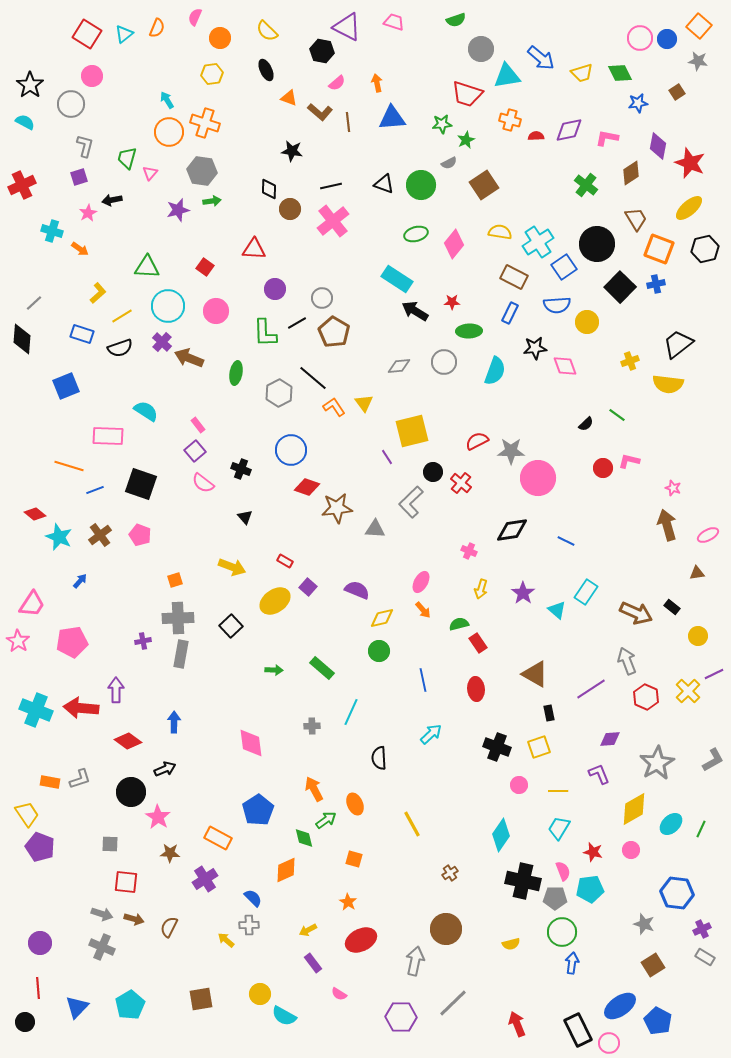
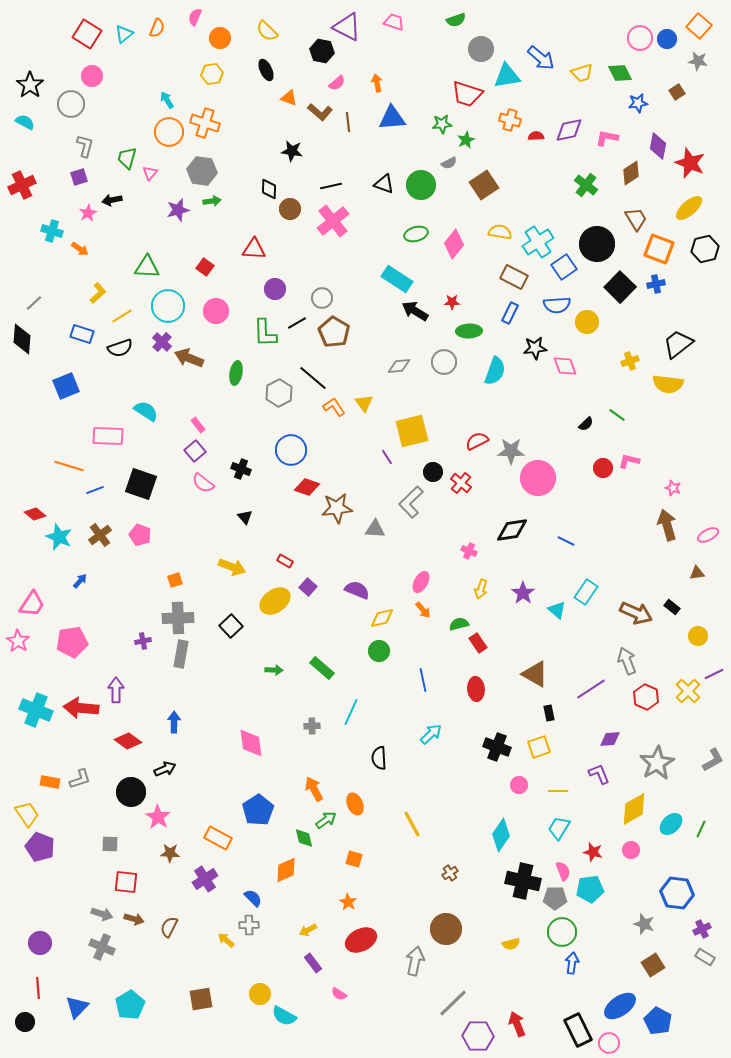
purple hexagon at (401, 1017): moved 77 px right, 19 px down
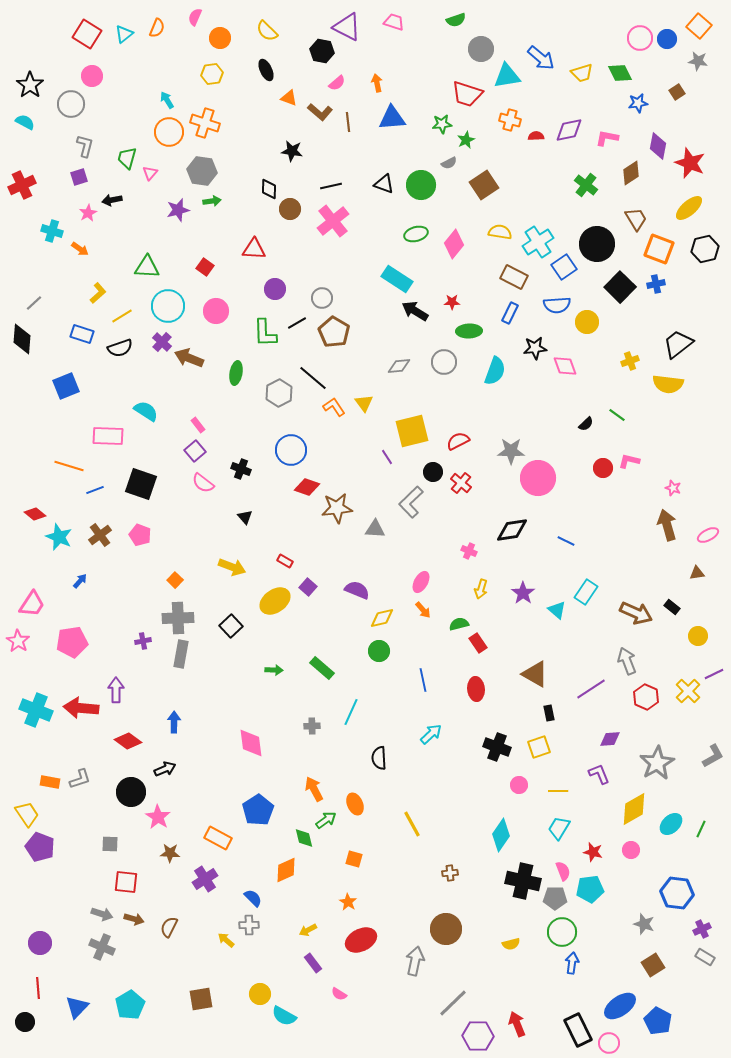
red semicircle at (477, 441): moved 19 px left
orange square at (175, 580): rotated 28 degrees counterclockwise
gray L-shape at (713, 760): moved 4 px up
brown cross at (450, 873): rotated 28 degrees clockwise
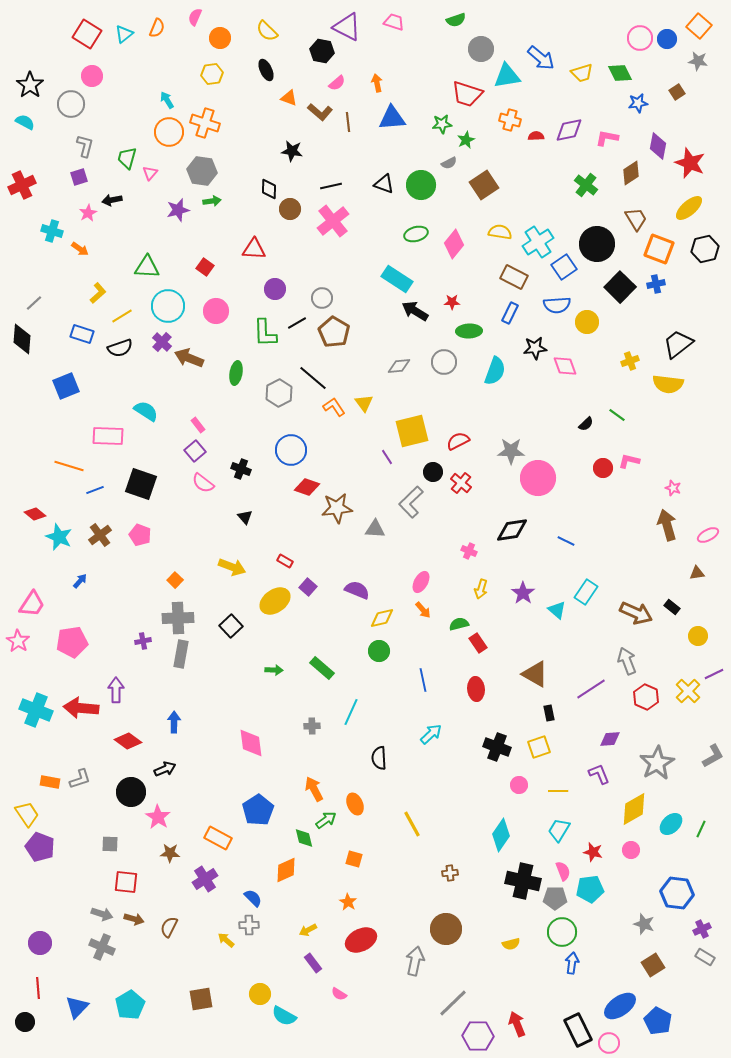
cyan trapezoid at (559, 828): moved 2 px down
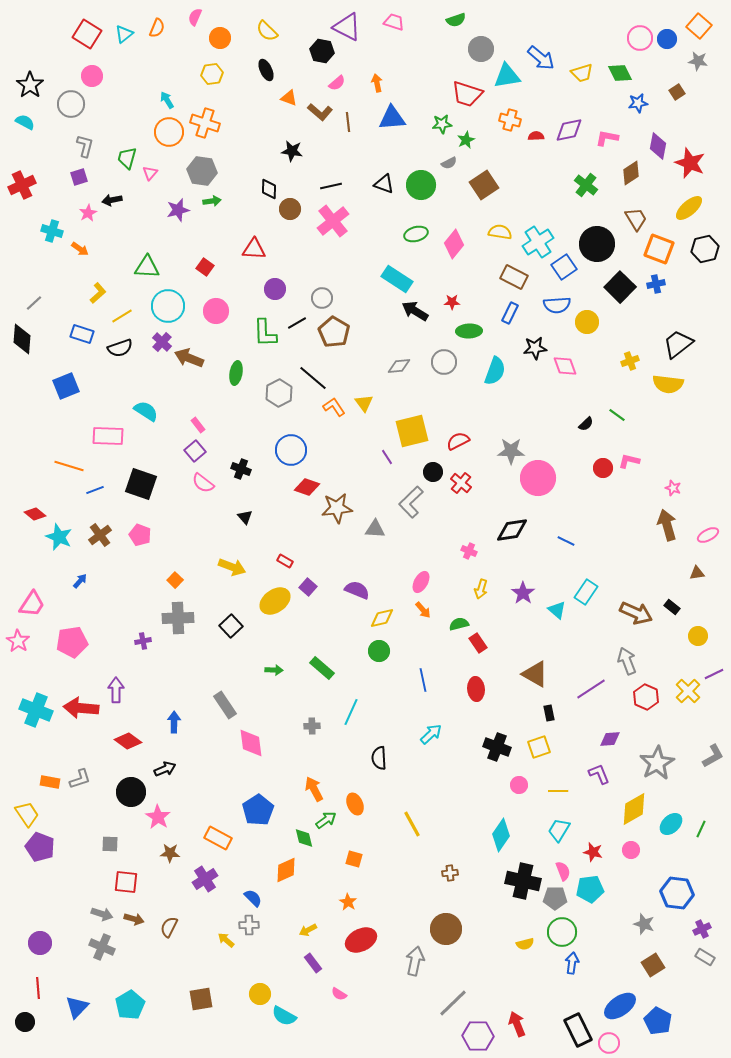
gray rectangle at (181, 654): moved 44 px right, 51 px down; rotated 44 degrees counterclockwise
yellow semicircle at (511, 944): moved 14 px right
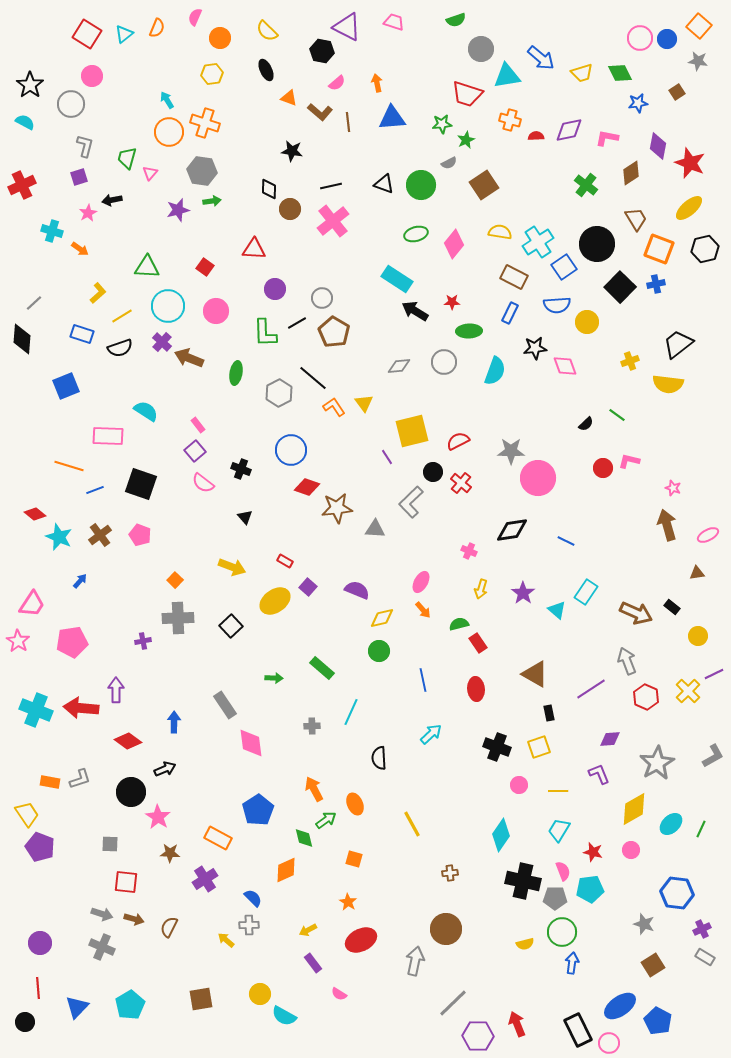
green arrow at (274, 670): moved 8 px down
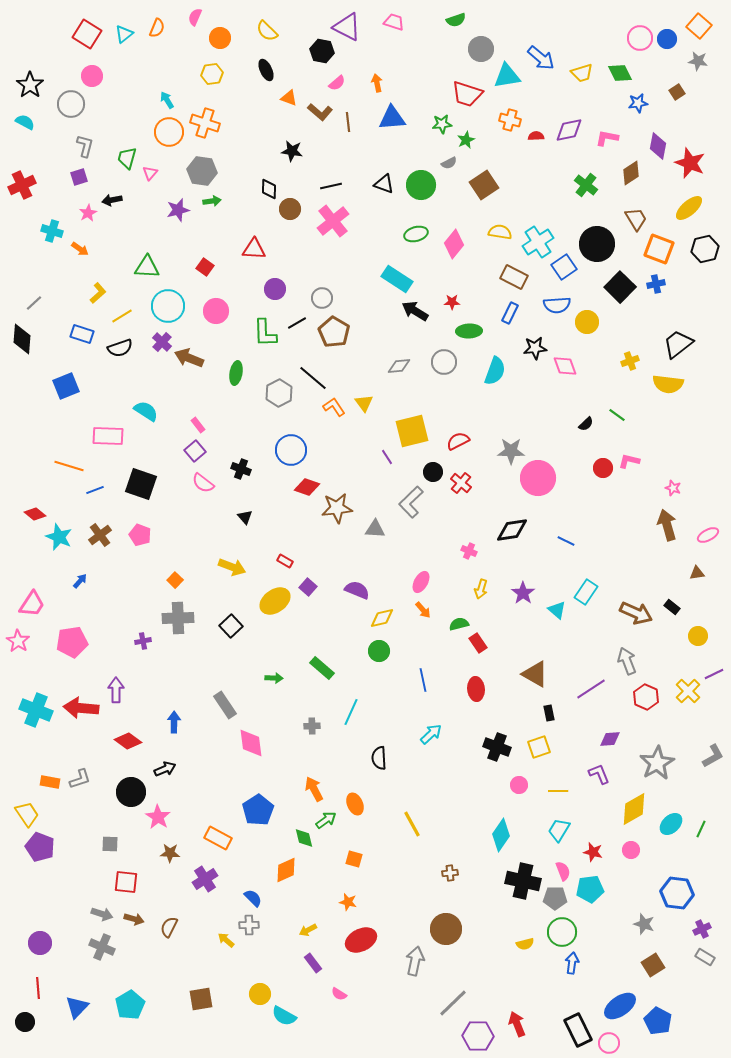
orange star at (348, 902): rotated 18 degrees counterclockwise
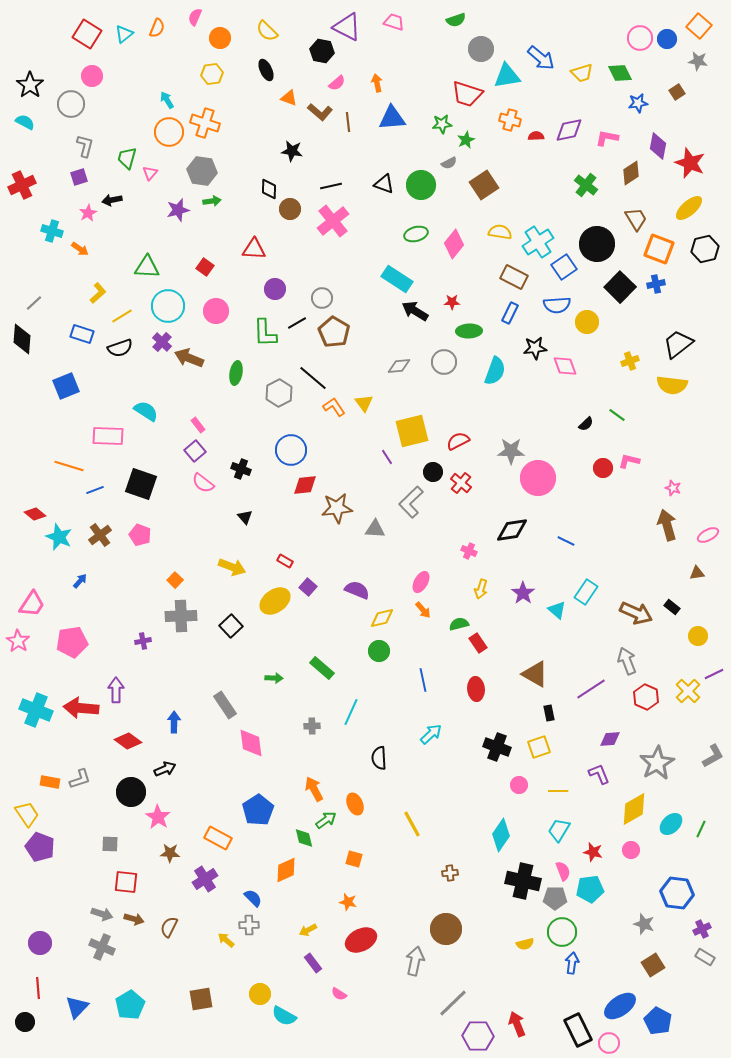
yellow semicircle at (668, 384): moved 4 px right, 1 px down
red diamond at (307, 487): moved 2 px left, 2 px up; rotated 25 degrees counterclockwise
gray cross at (178, 618): moved 3 px right, 2 px up
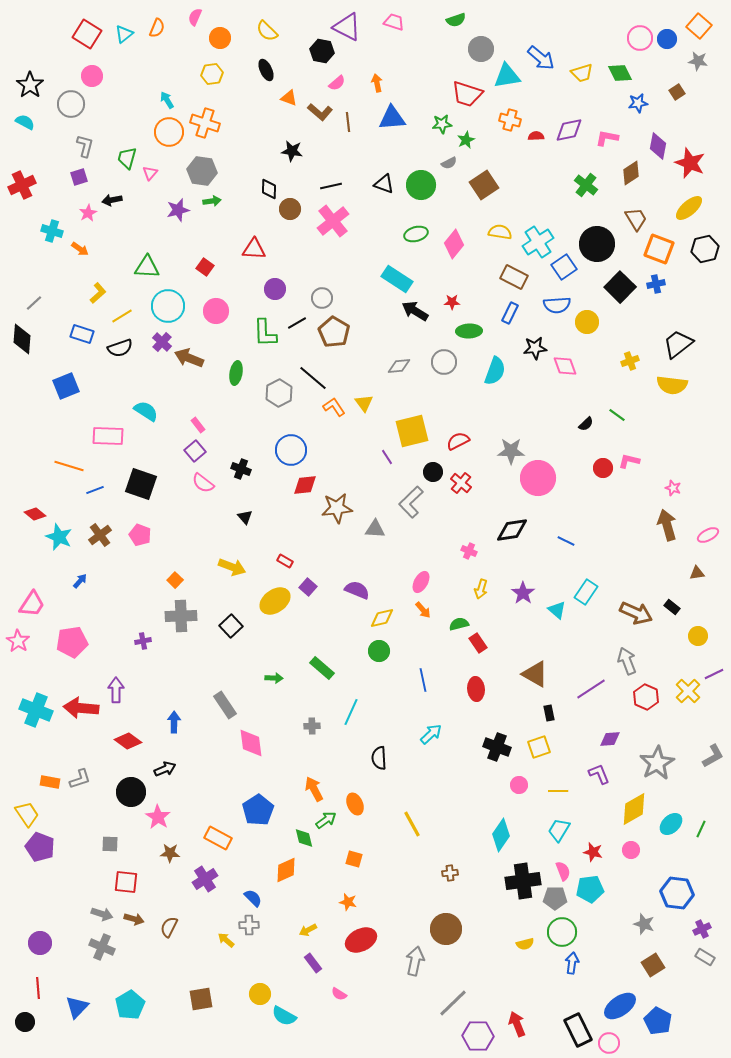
black cross at (523, 881): rotated 20 degrees counterclockwise
